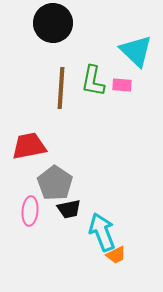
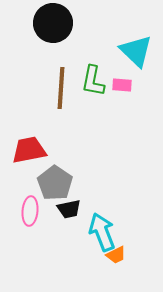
red trapezoid: moved 4 px down
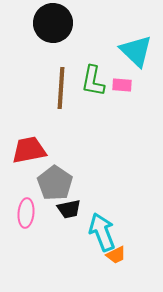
pink ellipse: moved 4 px left, 2 px down
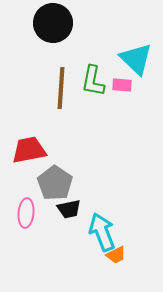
cyan triangle: moved 8 px down
